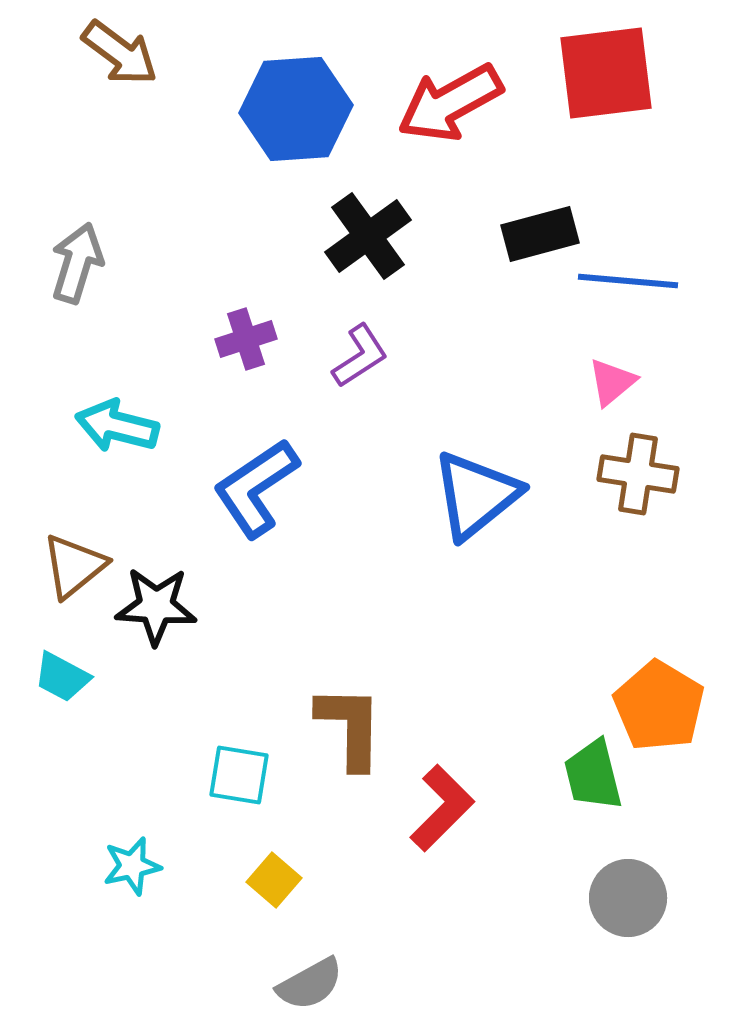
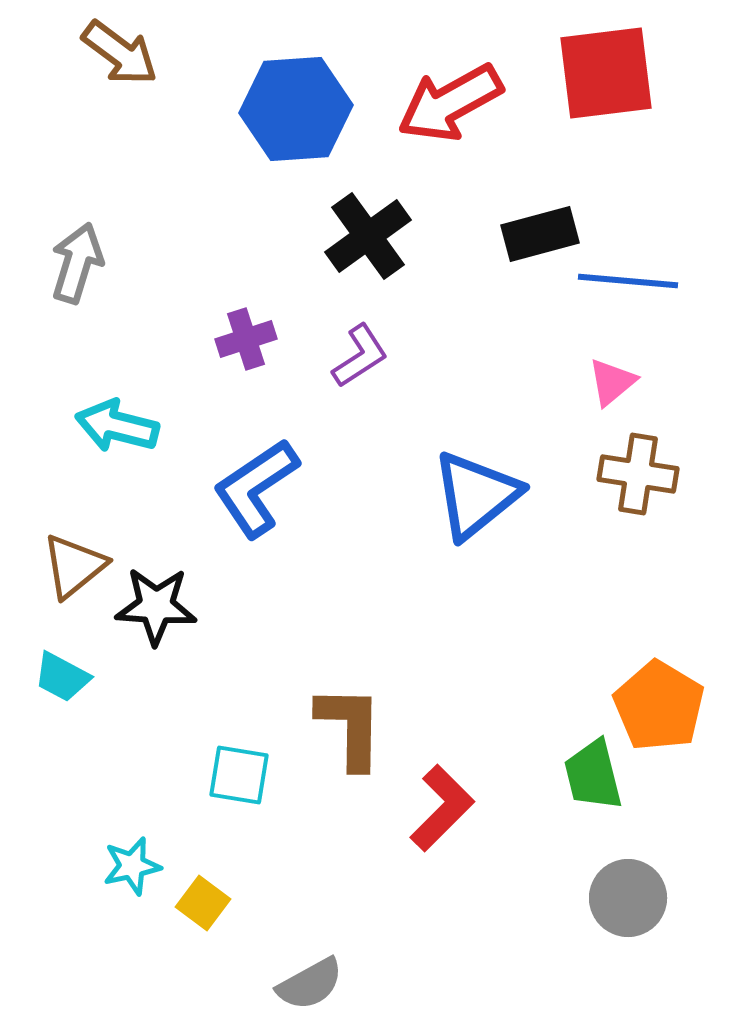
yellow square: moved 71 px left, 23 px down; rotated 4 degrees counterclockwise
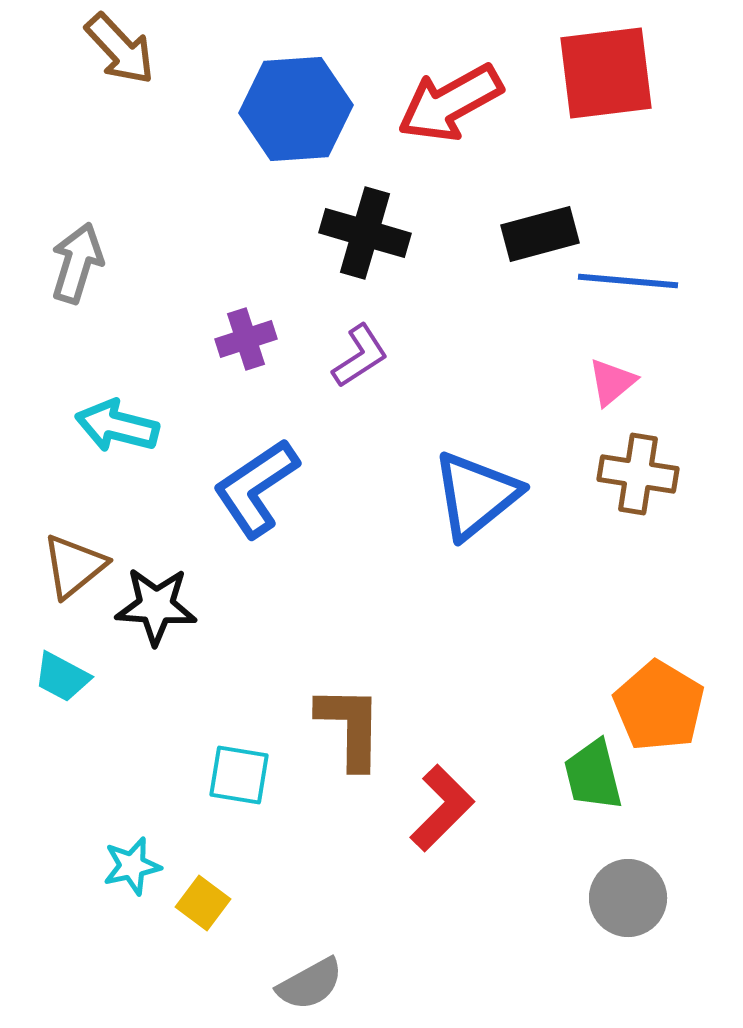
brown arrow: moved 4 px up; rotated 10 degrees clockwise
black cross: moved 3 px left, 3 px up; rotated 38 degrees counterclockwise
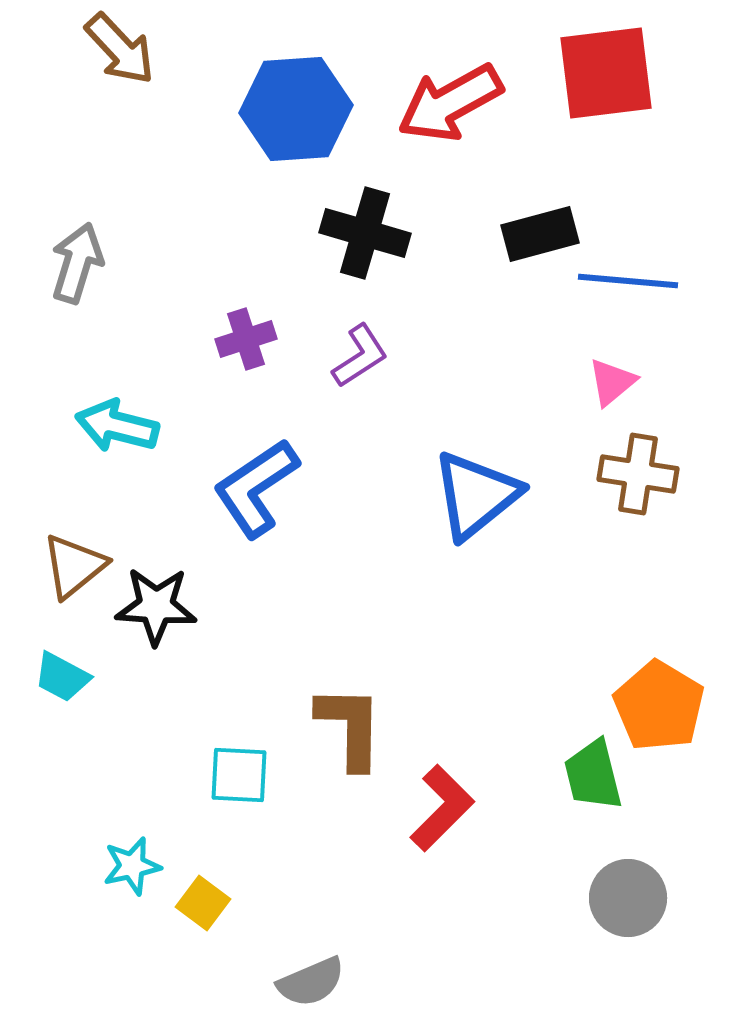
cyan square: rotated 6 degrees counterclockwise
gray semicircle: moved 1 px right, 2 px up; rotated 6 degrees clockwise
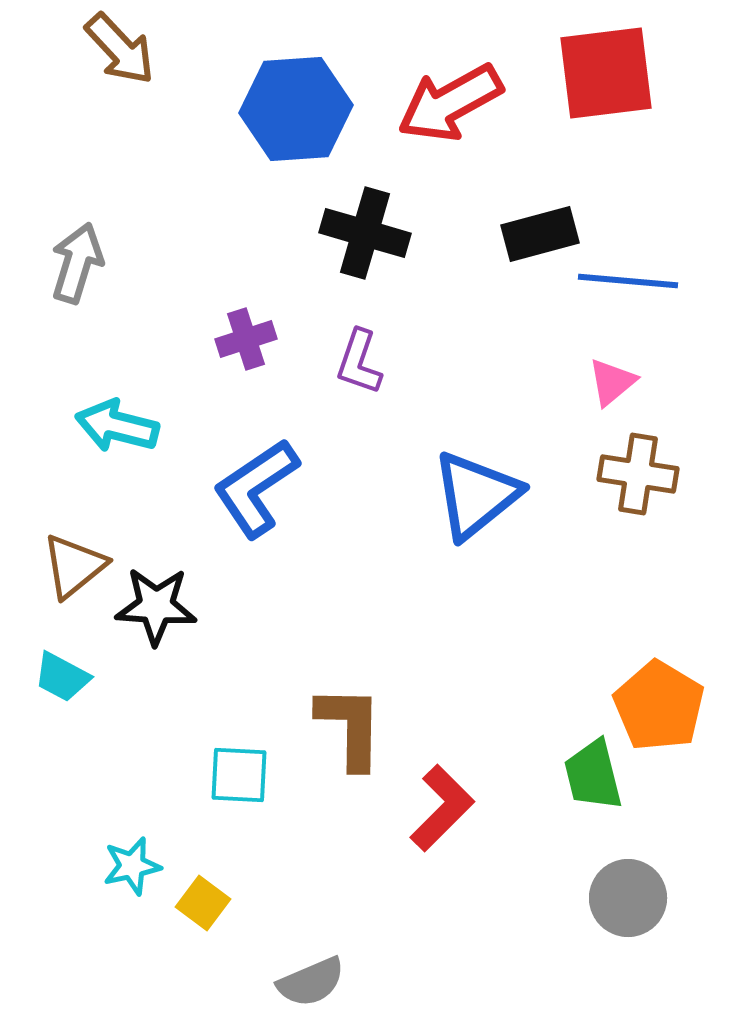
purple L-shape: moved 1 px left, 6 px down; rotated 142 degrees clockwise
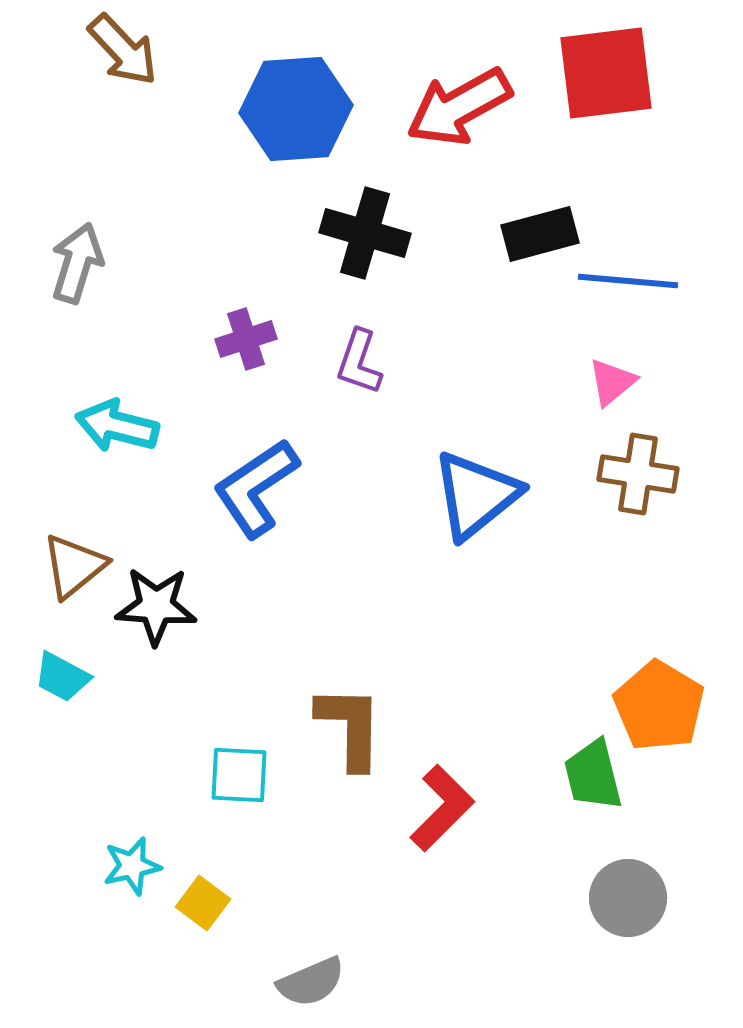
brown arrow: moved 3 px right, 1 px down
red arrow: moved 9 px right, 4 px down
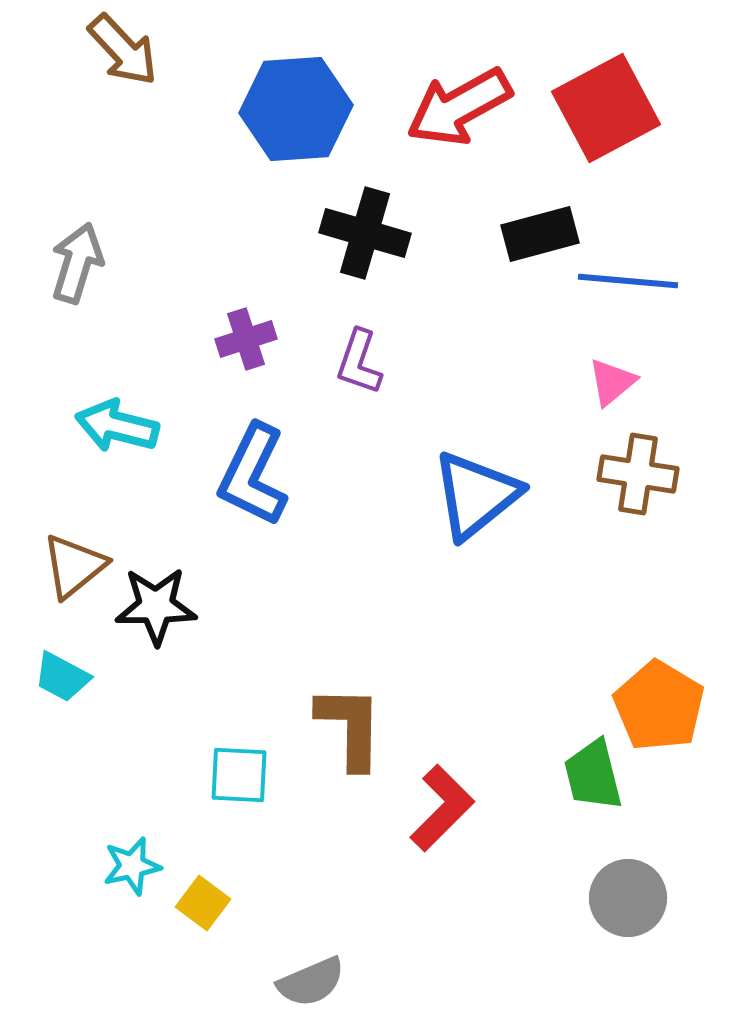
red square: moved 35 px down; rotated 21 degrees counterclockwise
blue L-shape: moved 3 px left, 13 px up; rotated 30 degrees counterclockwise
black star: rotated 4 degrees counterclockwise
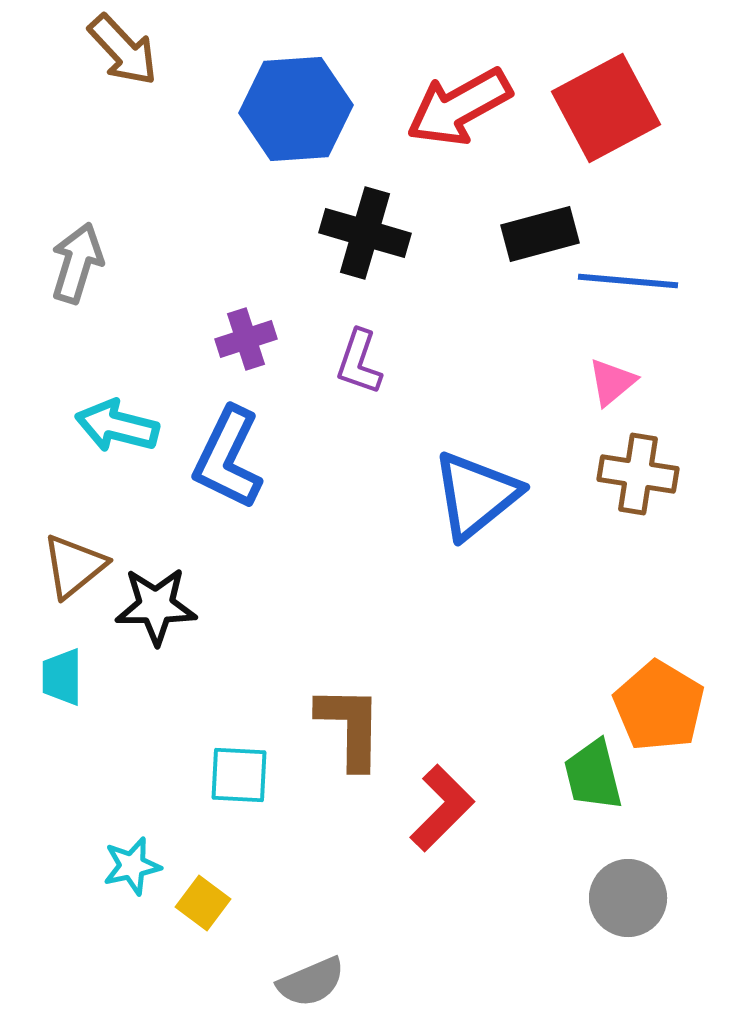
blue L-shape: moved 25 px left, 17 px up
cyan trapezoid: rotated 62 degrees clockwise
